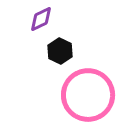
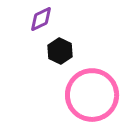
pink circle: moved 4 px right
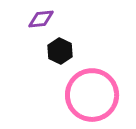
purple diamond: rotated 20 degrees clockwise
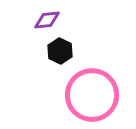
purple diamond: moved 6 px right, 1 px down
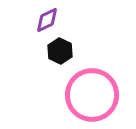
purple diamond: rotated 20 degrees counterclockwise
